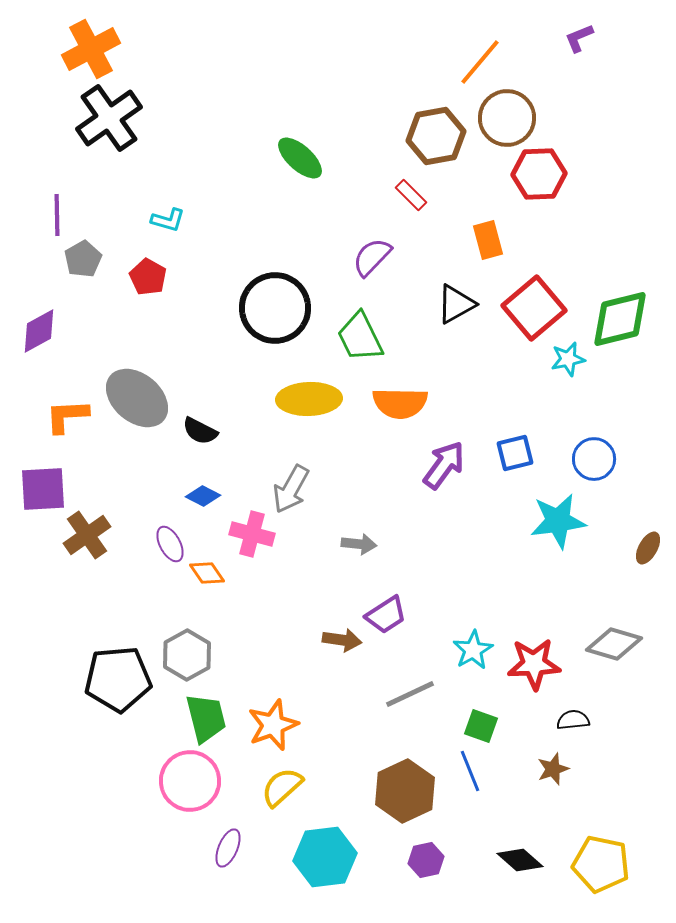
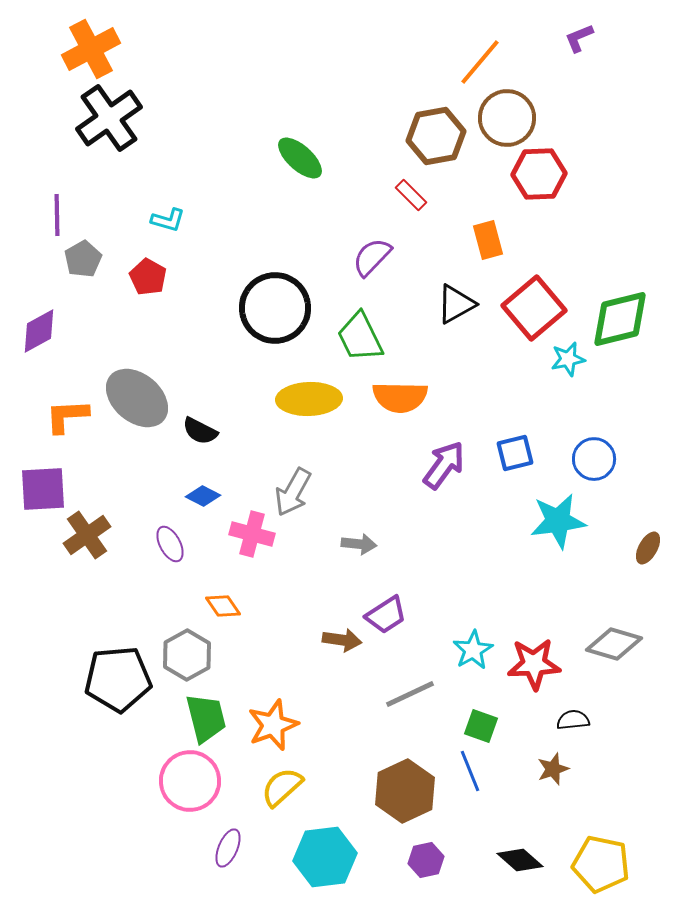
orange semicircle at (400, 403): moved 6 px up
gray arrow at (291, 489): moved 2 px right, 3 px down
orange diamond at (207, 573): moved 16 px right, 33 px down
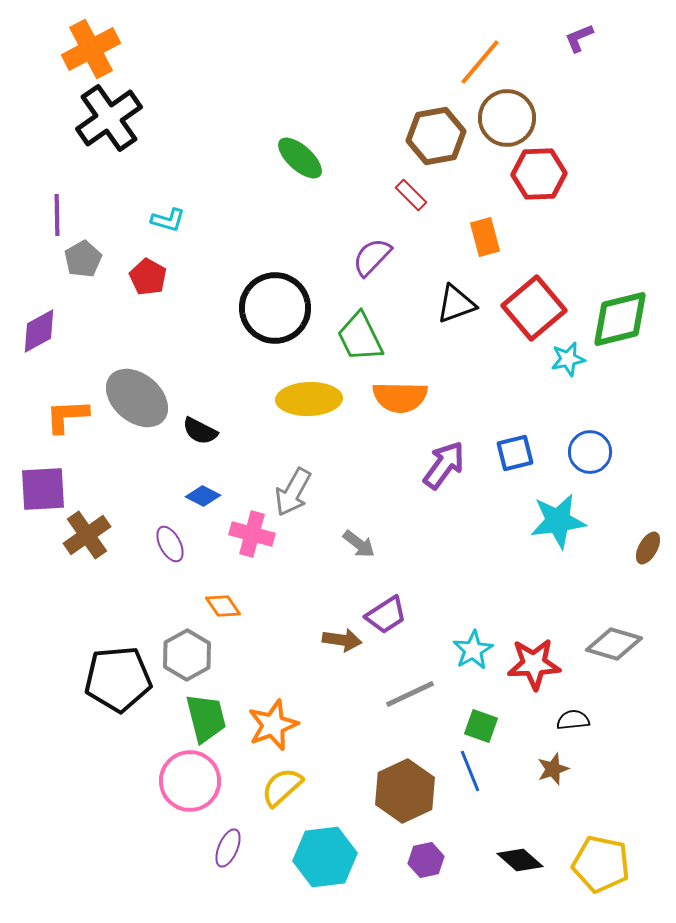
orange rectangle at (488, 240): moved 3 px left, 3 px up
black triangle at (456, 304): rotated 9 degrees clockwise
blue circle at (594, 459): moved 4 px left, 7 px up
gray arrow at (359, 544): rotated 32 degrees clockwise
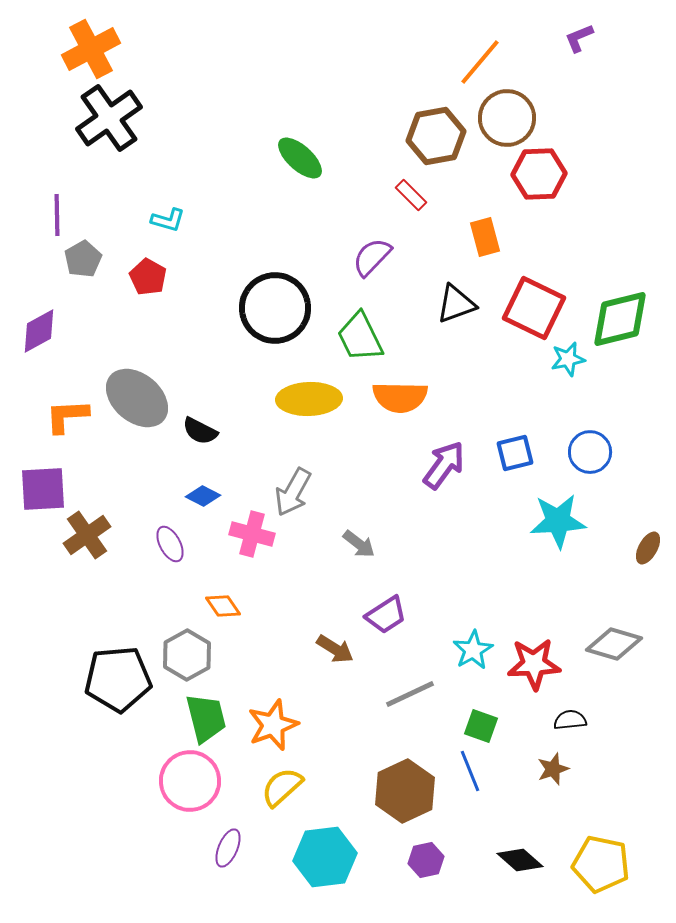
red square at (534, 308): rotated 24 degrees counterclockwise
cyan star at (558, 521): rotated 4 degrees clockwise
brown arrow at (342, 640): moved 7 px left, 9 px down; rotated 24 degrees clockwise
black semicircle at (573, 720): moved 3 px left
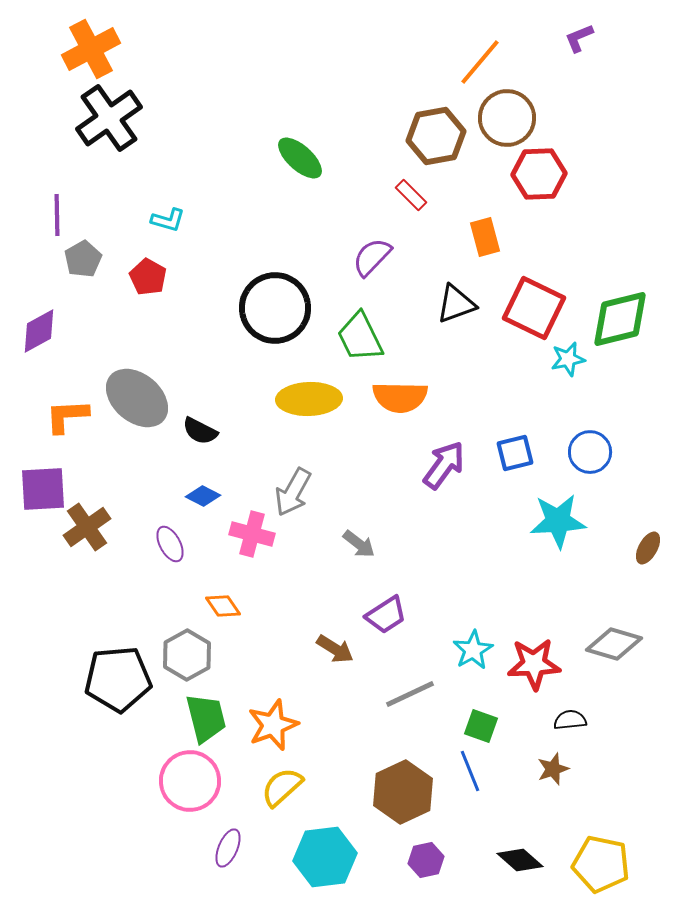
brown cross at (87, 535): moved 8 px up
brown hexagon at (405, 791): moved 2 px left, 1 px down
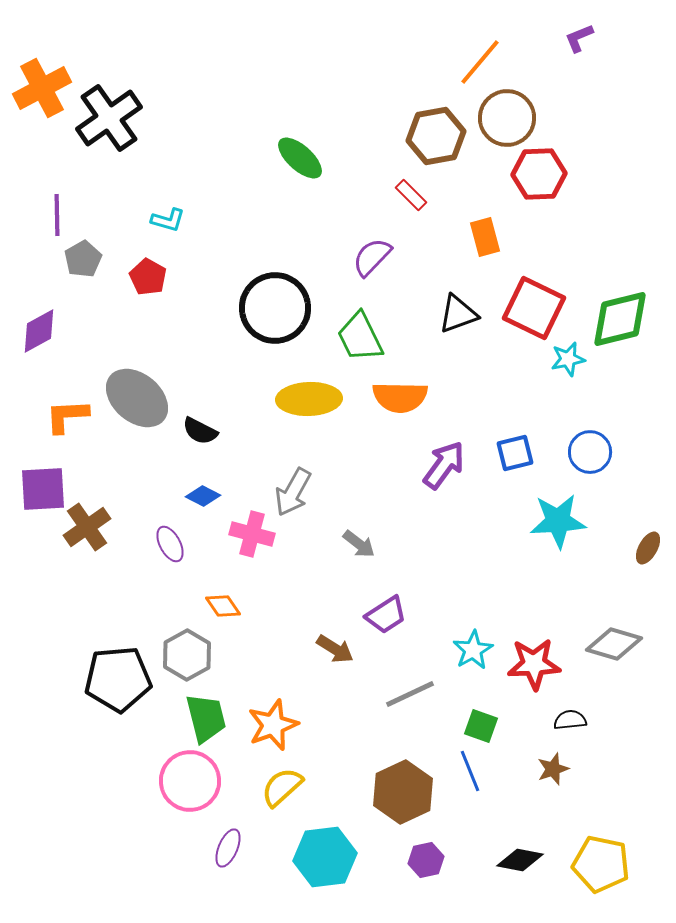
orange cross at (91, 49): moved 49 px left, 39 px down
black triangle at (456, 304): moved 2 px right, 10 px down
black diamond at (520, 860): rotated 30 degrees counterclockwise
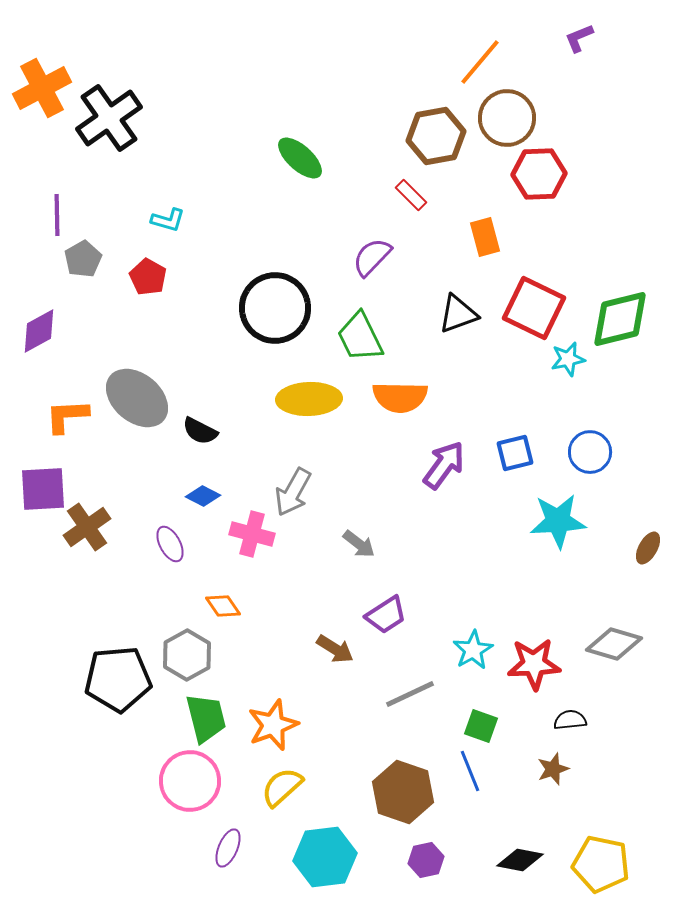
brown hexagon at (403, 792): rotated 16 degrees counterclockwise
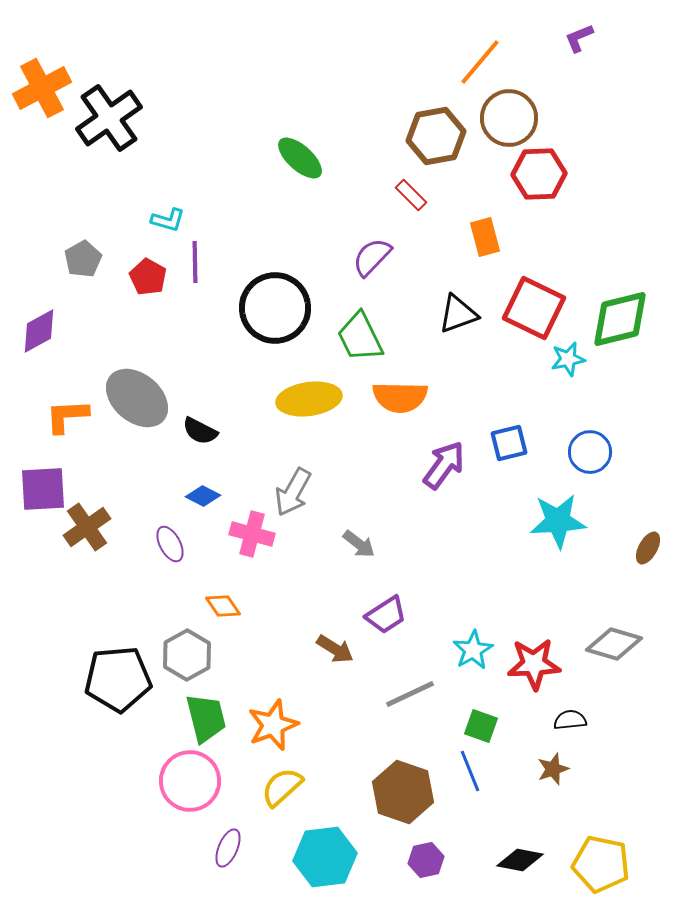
brown circle at (507, 118): moved 2 px right
purple line at (57, 215): moved 138 px right, 47 px down
yellow ellipse at (309, 399): rotated 6 degrees counterclockwise
blue square at (515, 453): moved 6 px left, 10 px up
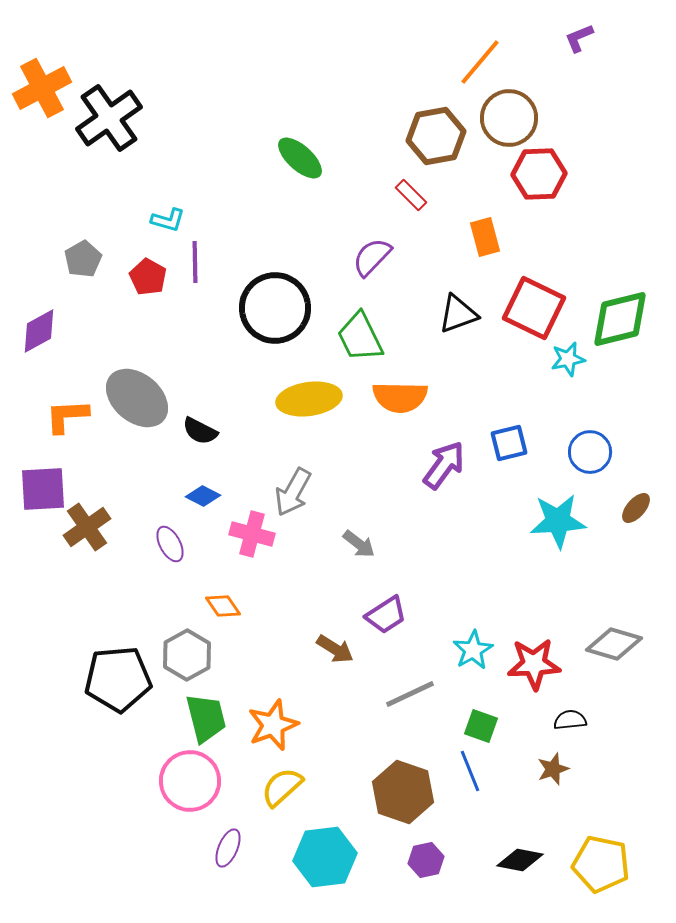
brown ellipse at (648, 548): moved 12 px left, 40 px up; rotated 12 degrees clockwise
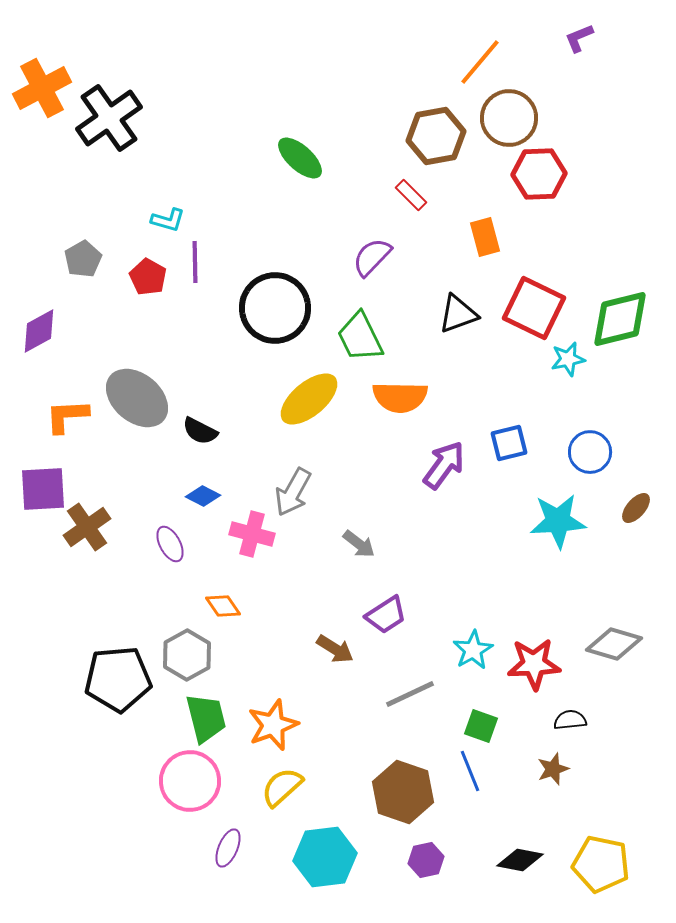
yellow ellipse at (309, 399): rotated 32 degrees counterclockwise
